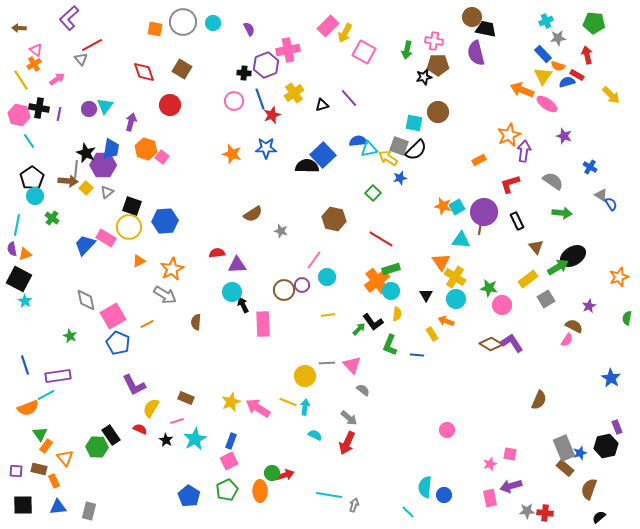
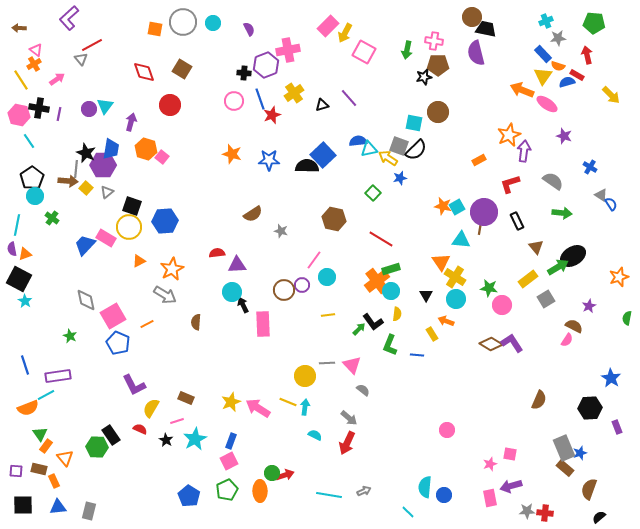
blue star at (266, 148): moved 3 px right, 12 px down
black hexagon at (606, 446): moved 16 px left, 38 px up; rotated 10 degrees clockwise
gray arrow at (354, 505): moved 10 px right, 14 px up; rotated 48 degrees clockwise
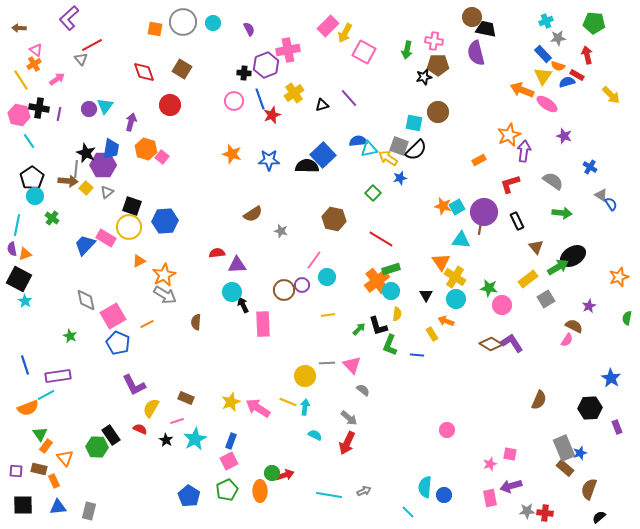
orange star at (172, 269): moved 8 px left, 6 px down
black L-shape at (373, 322): moved 5 px right, 4 px down; rotated 20 degrees clockwise
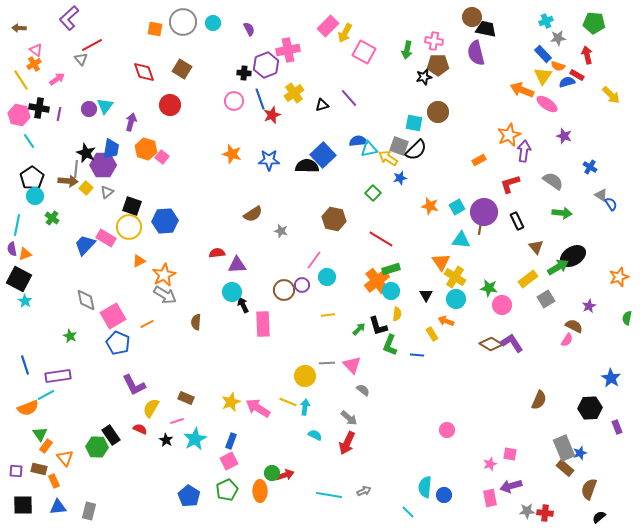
orange star at (443, 206): moved 13 px left
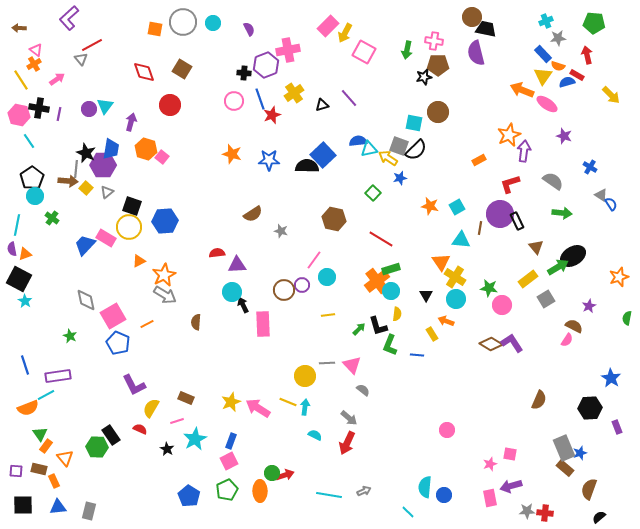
purple circle at (484, 212): moved 16 px right, 2 px down
black star at (166, 440): moved 1 px right, 9 px down
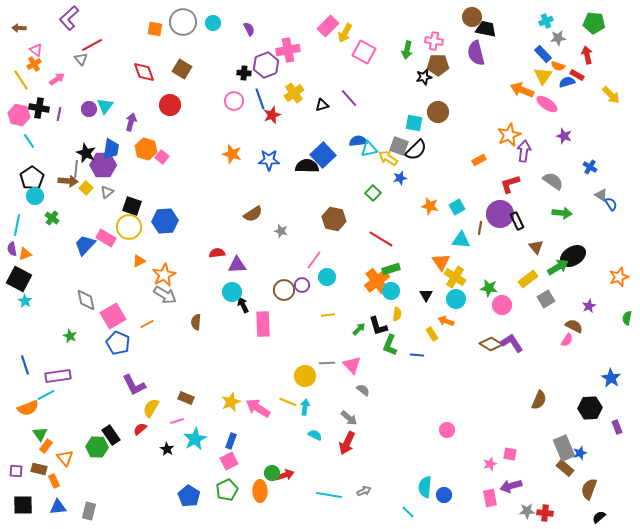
red semicircle at (140, 429): rotated 64 degrees counterclockwise
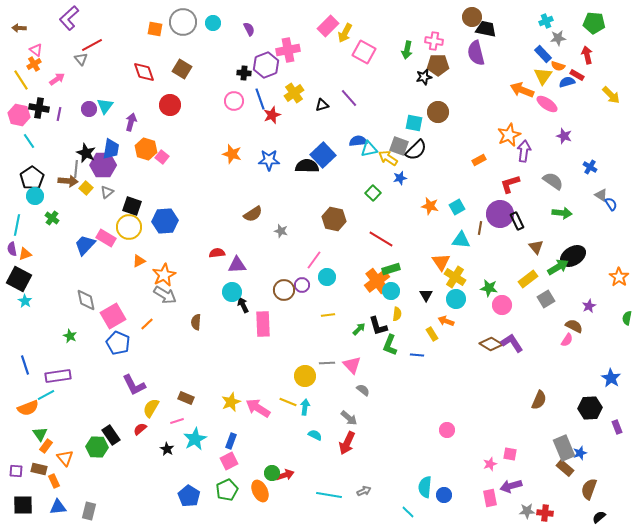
orange star at (619, 277): rotated 18 degrees counterclockwise
orange line at (147, 324): rotated 16 degrees counterclockwise
orange ellipse at (260, 491): rotated 25 degrees counterclockwise
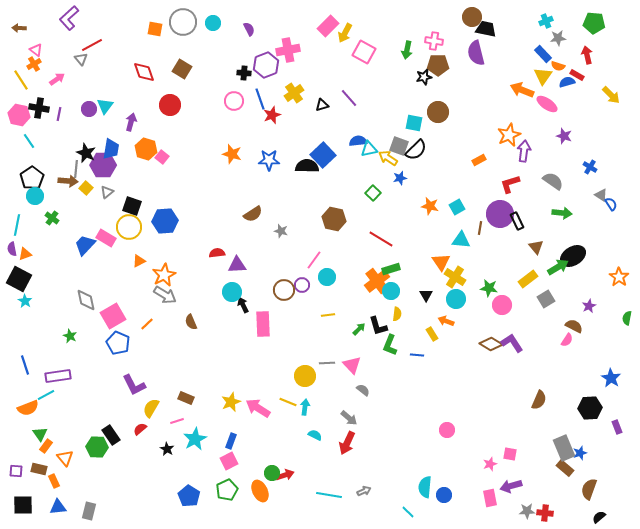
brown semicircle at (196, 322): moved 5 px left; rotated 28 degrees counterclockwise
